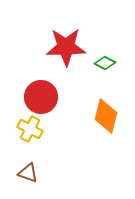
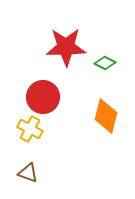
red circle: moved 2 px right
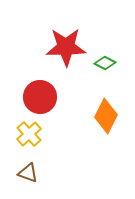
red circle: moved 3 px left
orange diamond: rotated 12 degrees clockwise
yellow cross: moved 1 px left, 5 px down; rotated 20 degrees clockwise
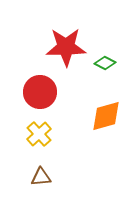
red circle: moved 5 px up
orange diamond: rotated 48 degrees clockwise
yellow cross: moved 10 px right
brown triangle: moved 13 px right, 4 px down; rotated 25 degrees counterclockwise
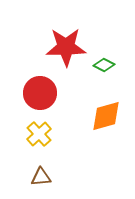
green diamond: moved 1 px left, 2 px down
red circle: moved 1 px down
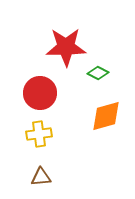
green diamond: moved 6 px left, 8 px down
yellow cross: rotated 35 degrees clockwise
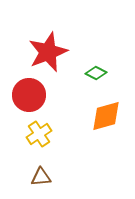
red star: moved 18 px left, 5 px down; rotated 21 degrees counterclockwise
green diamond: moved 2 px left
red circle: moved 11 px left, 2 px down
yellow cross: rotated 25 degrees counterclockwise
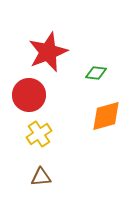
green diamond: rotated 20 degrees counterclockwise
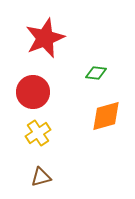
red star: moved 3 px left, 14 px up
red circle: moved 4 px right, 3 px up
yellow cross: moved 1 px left, 1 px up
brown triangle: rotated 10 degrees counterclockwise
